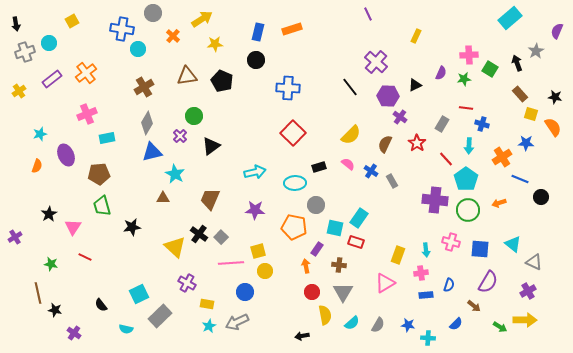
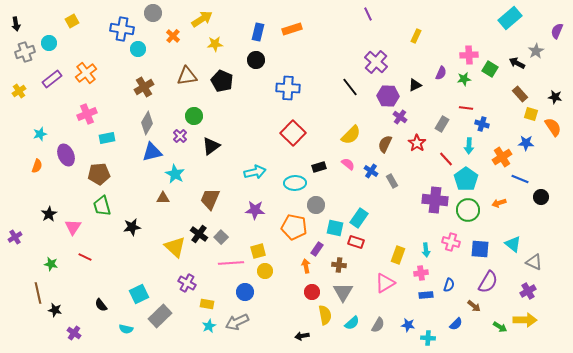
black arrow at (517, 63): rotated 42 degrees counterclockwise
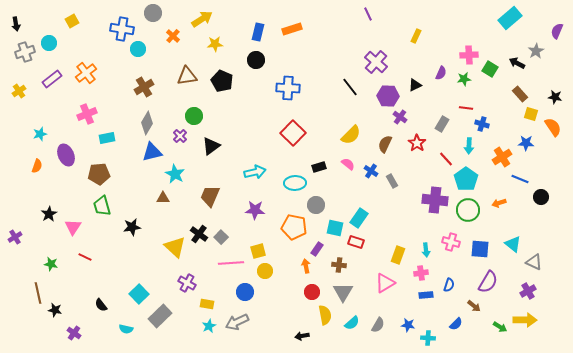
brown trapezoid at (210, 199): moved 3 px up
cyan square at (139, 294): rotated 18 degrees counterclockwise
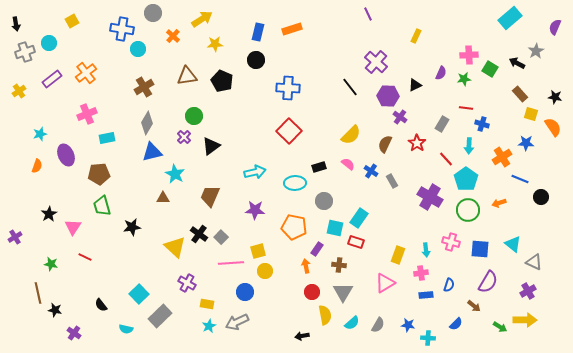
purple semicircle at (557, 31): moved 2 px left, 4 px up
red square at (293, 133): moved 4 px left, 2 px up
purple cross at (180, 136): moved 4 px right, 1 px down
purple cross at (435, 200): moved 5 px left, 3 px up; rotated 25 degrees clockwise
gray circle at (316, 205): moved 8 px right, 4 px up
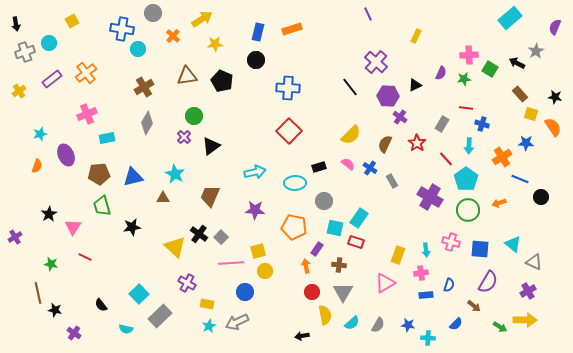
blue triangle at (152, 152): moved 19 px left, 25 px down
blue cross at (371, 171): moved 1 px left, 3 px up
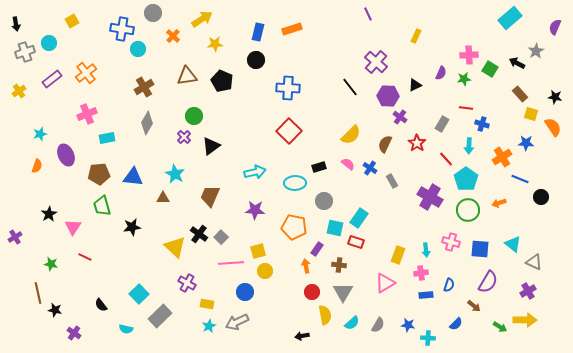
blue triangle at (133, 177): rotated 20 degrees clockwise
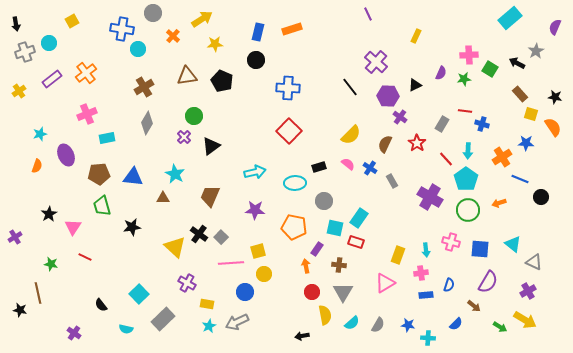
red line at (466, 108): moved 1 px left, 3 px down
cyan arrow at (469, 146): moved 1 px left, 5 px down
yellow circle at (265, 271): moved 1 px left, 3 px down
black star at (55, 310): moved 35 px left
gray rectangle at (160, 316): moved 3 px right, 3 px down
yellow arrow at (525, 320): rotated 30 degrees clockwise
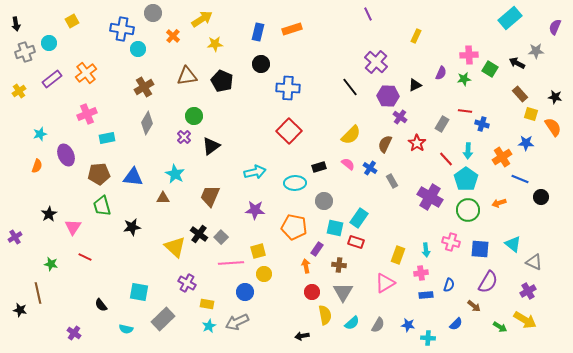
gray star at (536, 51): rotated 28 degrees clockwise
black circle at (256, 60): moved 5 px right, 4 px down
cyan square at (139, 294): moved 2 px up; rotated 36 degrees counterclockwise
